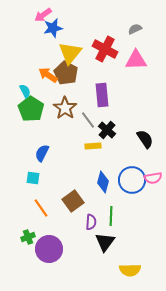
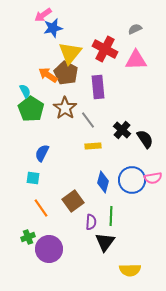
purple rectangle: moved 4 px left, 8 px up
black cross: moved 15 px right
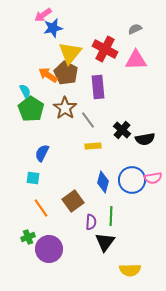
black semicircle: rotated 114 degrees clockwise
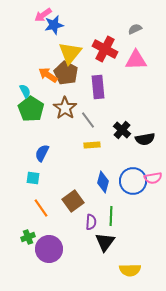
blue star: moved 1 px right, 3 px up
yellow rectangle: moved 1 px left, 1 px up
blue circle: moved 1 px right, 1 px down
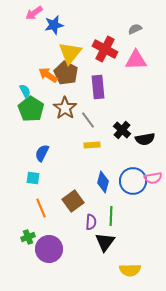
pink arrow: moved 9 px left, 2 px up
orange line: rotated 12 degrees clockwise
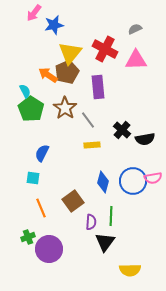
pink arrow: rotated 18 degrees counterclockwise
brown pentagon: moved 1 px right, 1 px up; rotated 20 degrees clockwise
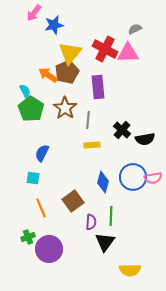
pink triangle: moved 8 px left, 7 px up
gray line: rotated 42 degrees clockwise
blue circle: moved 4 px up
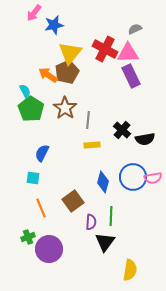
purple rectangle: moved 33 px right, 11 px up; rotated 20 degrees counterclockwise
yellow semicircle: rotated 80 degrees counterclockwise
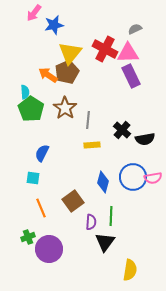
cyan semicircle: moved 1 px down; rotated 24 degrees clockwise
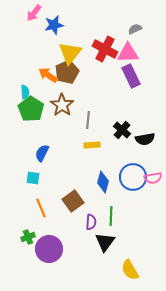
brown star: moved 3 px left, 3 px up
yellow semicircle: rotated 140 degrees clockwise
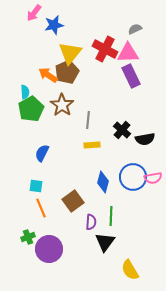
green pentagon: rotated 10 degrees clockwise
cyan square: moved 3 px right, 8 px down
